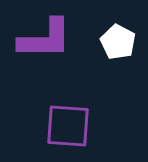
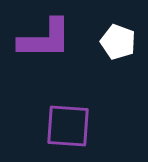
white pentagon: rotated 8 degrees counterclockwise
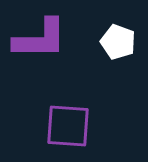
purple L-shape: moved 5 px left
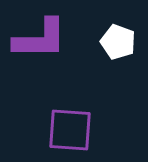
purple square: moved 2 px right, 4 px down
